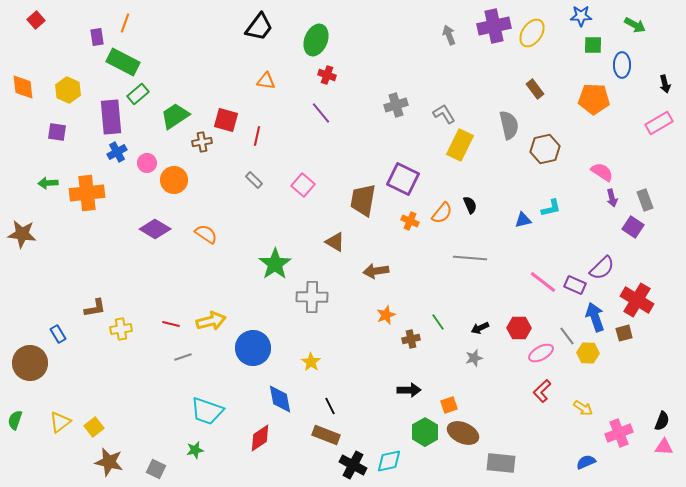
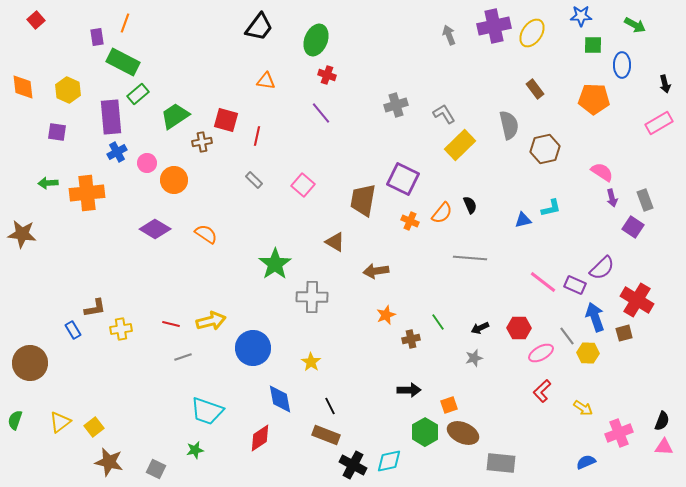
yellow rectangle at (460, 145): rotated 20 degrees clockwise
blue rectangle at (58, 334): moved 15 px right, 4 px up
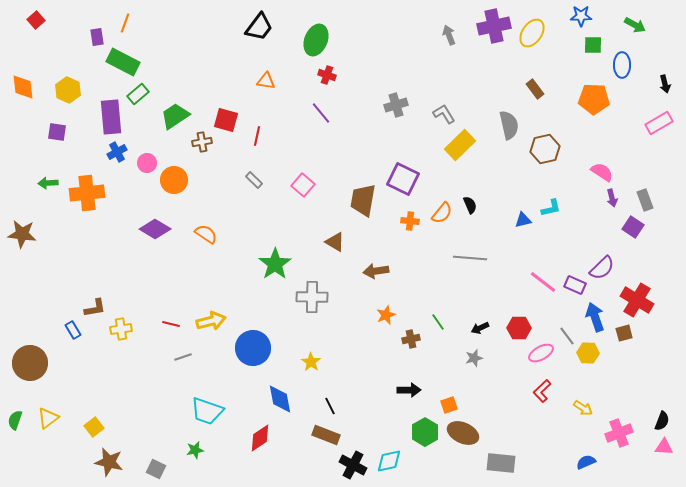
orange cross at (410, 221): rotated 18 degrees counterclockwise
yellow triangle at (60, 422): moved 12 px left, 4 px up
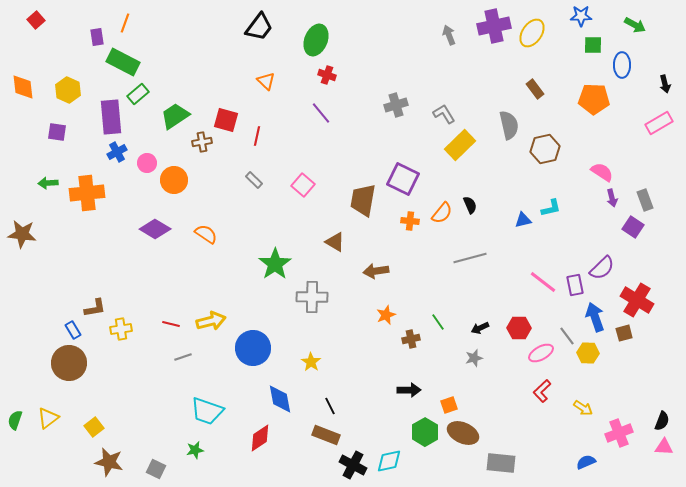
orange triangle at (266, 81): rotated 36 degrees clockwise
gray line at (470, 258): rotated 20 degrees counterclockwise
purple rectangle at (575, 285): rotated 55 degrees clockwise
brown circle at (30, 363): moved 39 px right
